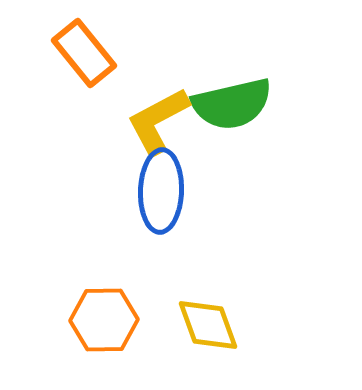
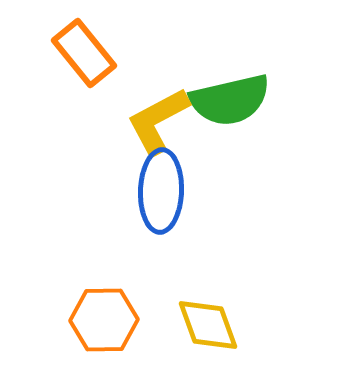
green semicircle: moved 2 px left, 4 px up
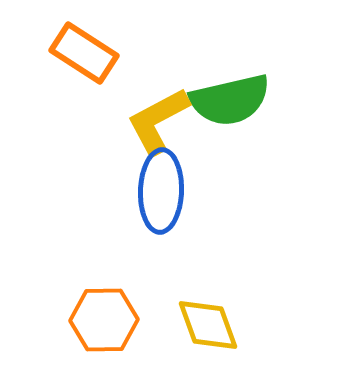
orange rectangle: rotated 18 degrees counterclockwise
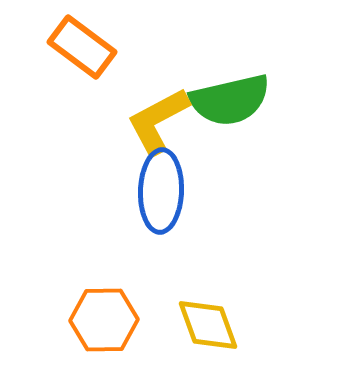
orange rectangle: moved 2 px left, 6 px up; rotated 4 degrees clockwise
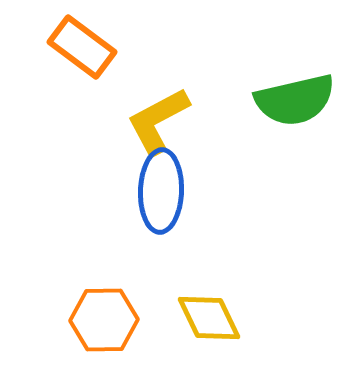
green semicircle: moved 65 px right
yellow diamond: moved 1 px right, 7 px up; rotated 6 degrees counterclockwise
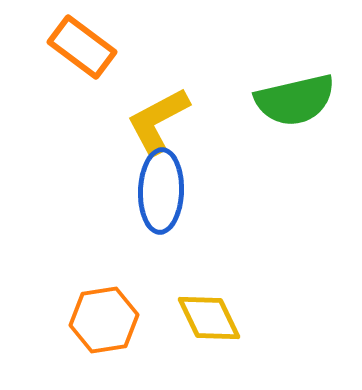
orange hexagon: rotated 8 degrees counterclockwise
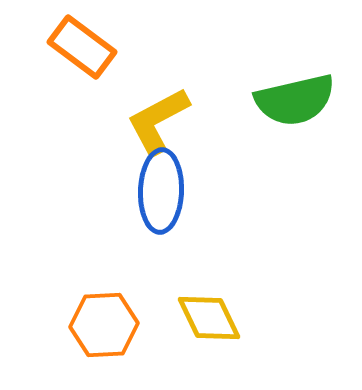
orange hexagon: moved 5 px down; rotated 6 degrees clockwise
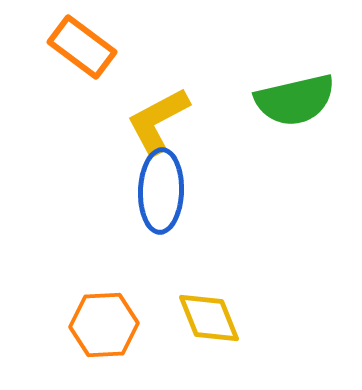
yellow diamond: rotated 4 degrees clockwise
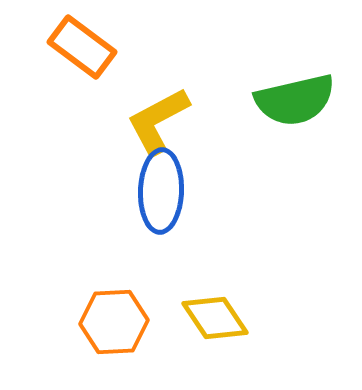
yellow diamond: moved 6 px right; rotated 12 degrees counterclockwise
orange hexagon: moved 10 px right, 3 px up
